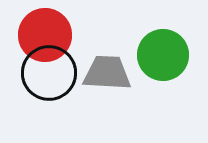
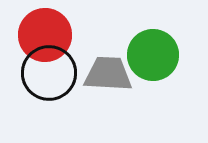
green circle: moved 10 px left
gray trapezoid: moved 1 px right, 1 px down
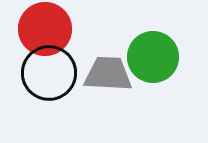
red circle: moved 6 px up
green circle: moved 2 px down
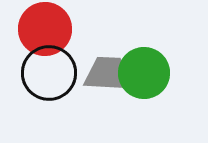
green circle: moved 9 px left, 16 px down
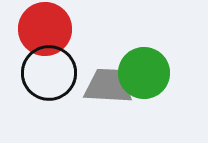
gray trapezoid: moved 12 px down
